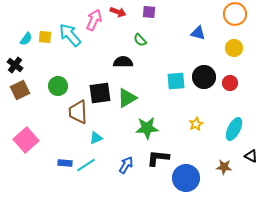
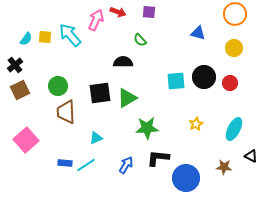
pink arrow: moved 2 px right
black cross: rotated 14 degrees clockwise
brown trapezoid: moved 12 px left
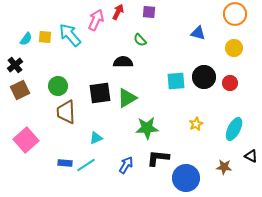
red arrow: rotated 84 degrees counterclockwise
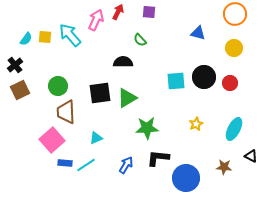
pink square: moved 26 px right
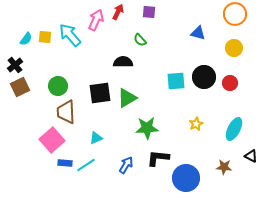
brown square: moved 3 px up
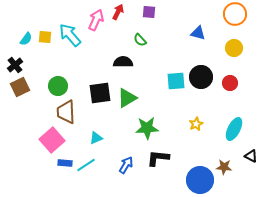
black circle: moved 3 px left
blue circle: moved 14 px right, 2 px down
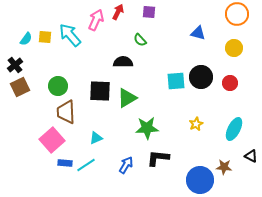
orange circle: moved 2 px right
black square: moved 2 px up; rotated 10 degrees clockwise
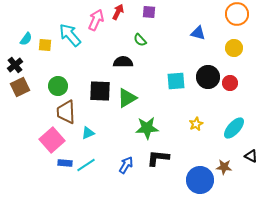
yellow square: moved 8 px down
black circle: moved 7 px right
cyan ellipse: moved 1 px up; rotated 15 degrees clockwise
cyan triangle: moved 8 px left, 5 px up
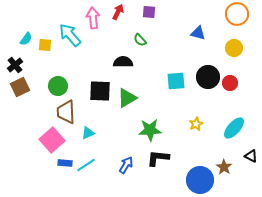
pink arrow: moved 3 px left, 2 px up; rotated 30 degrees counterclockwise
green star: moved 3 px right, 2 px down
brown star: rotated 28 degrees clockwise
